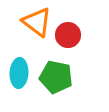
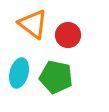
orange triangle: moved 4 px left, 2 px down
cyan ellipse: rotated 12 degrees clockwise
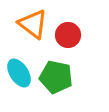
cyan ellipse: rotated 48 degrees counterclockwise
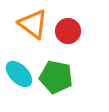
red circle: moved 4 px up
cyan ellipse: moved 1 px down; rotated 12 degrees counterclockwise
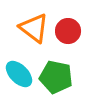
orange triangle: moved 1 px right, 4 px down
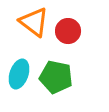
orange triangle: moved 6 px up
cyan ellipse: rotated 64 degrees clockwise
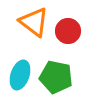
cyan ellipse: moved 1 px right, 1 px down
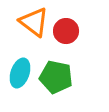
red circle: moved 2 px left
cyan ellipse: moved 2 px up
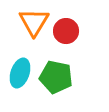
orange triangle: rotated 24 degrees clockwise
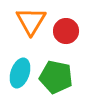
orange triangle: moved 3 px left, 1 px up
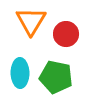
red circle: moved 3 px down
cyan ellipse: rotated 20 degrees counterclockwise
